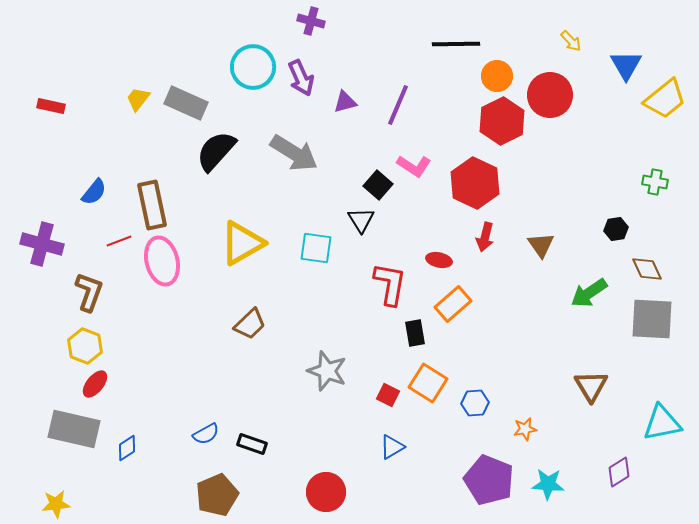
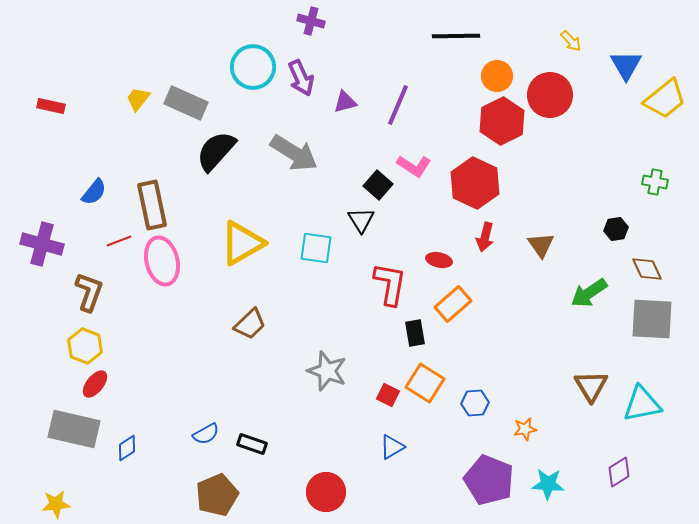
black line at (456, 44): moved 8 px up
orange square at (428, 383): moved 3 px left
cyan triangle at (662, 423): moved 20 px left, 19 px up
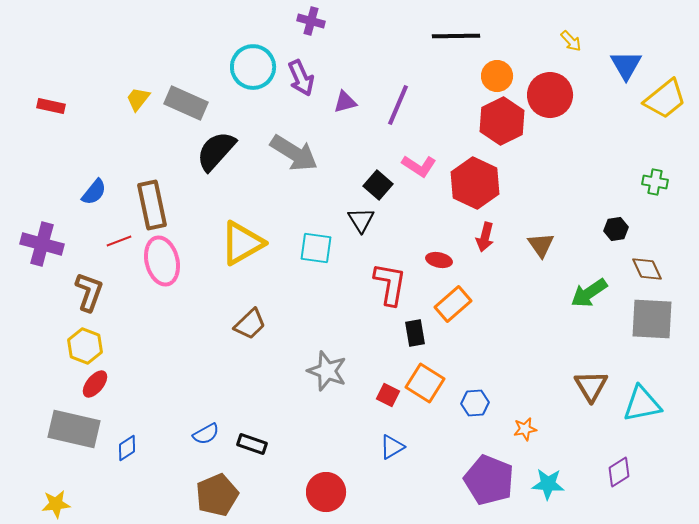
pink L-shape at (414, 166): moved 5 px right
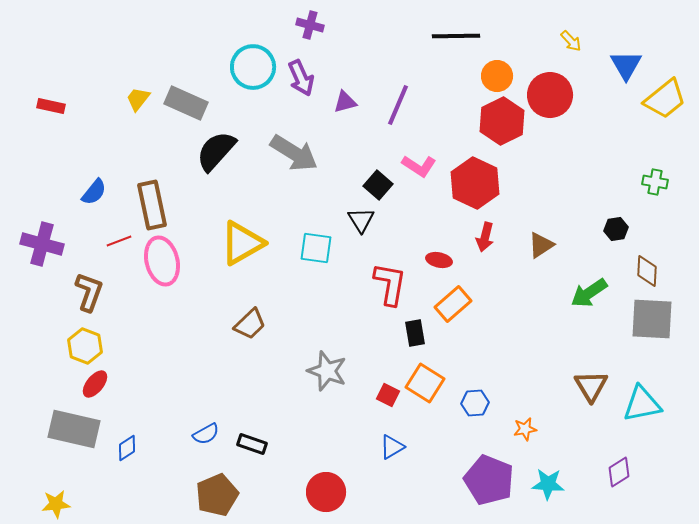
purple cross at (311, 21): moved 1 px left, 4 px down
brown triangle at (541, 245): rotated 32 degrees clockwise
brown diamond at (647, 269): moved 2 px down; rotated 28 degrees clockwise
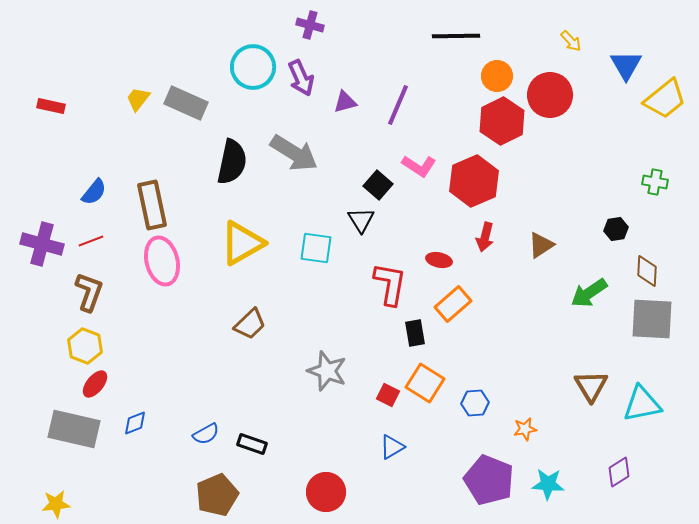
black semicircle at (216, 151): moved 16 px right, 11 px down; rotated 150 degrees clockwise
red hexagon at (475, 183): moved 1 px left, 2 px up; rotated 12 degrees clockwise
red line at (119, 241): moved 28 px left
blue diamond at (127, 448): moved 8 px right, 25 px up; rotated 12 degrees clockwise
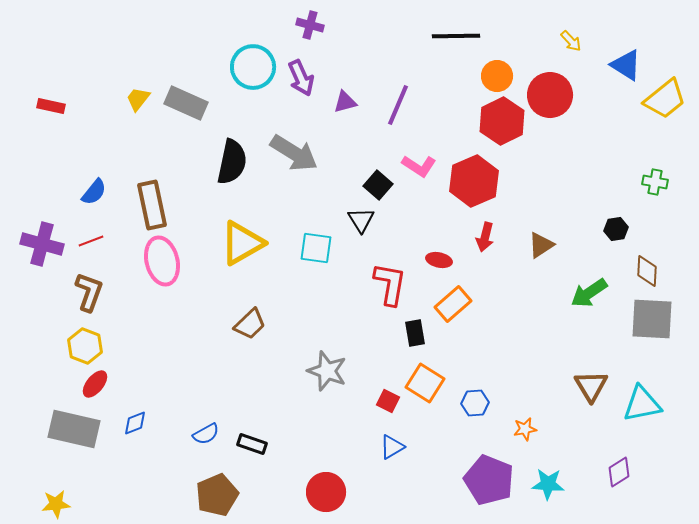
blue triangle at (626, 65): rotated 28 degrees counterclockwise
red square at (388, 395): moved 6 px down
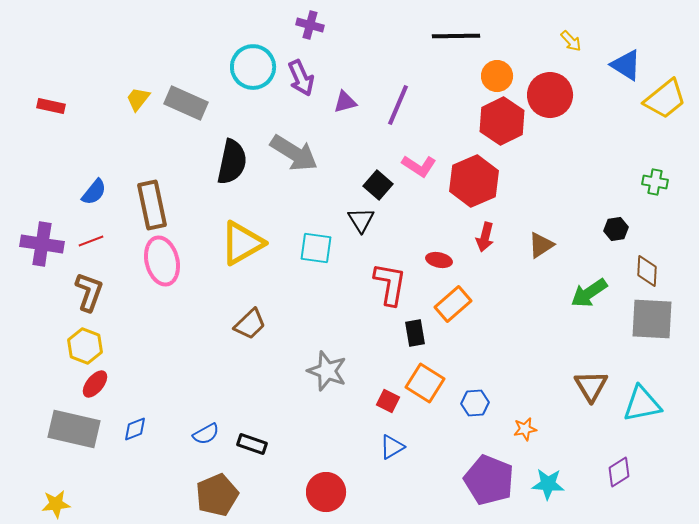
purple cross at (42, 244): rotated 6 degrees counterclockwise
blue diamond at (135, 423): moved 6 px down
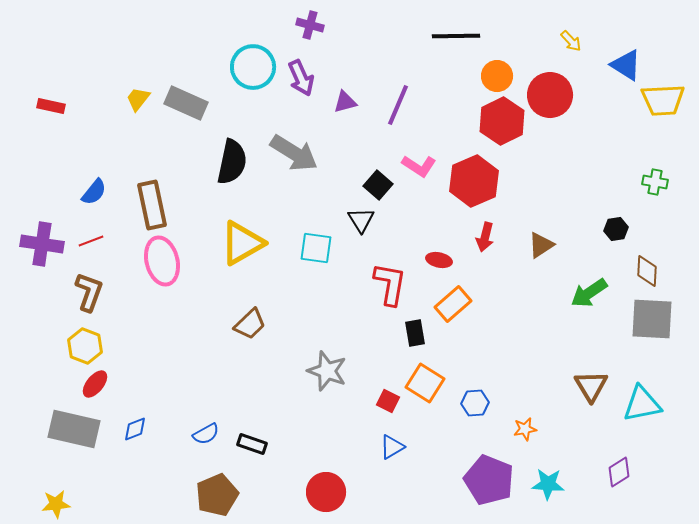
yellow trapezoid at (665, 99): moved 2 px left, 1 px down; rotated 36 degrees clockwise
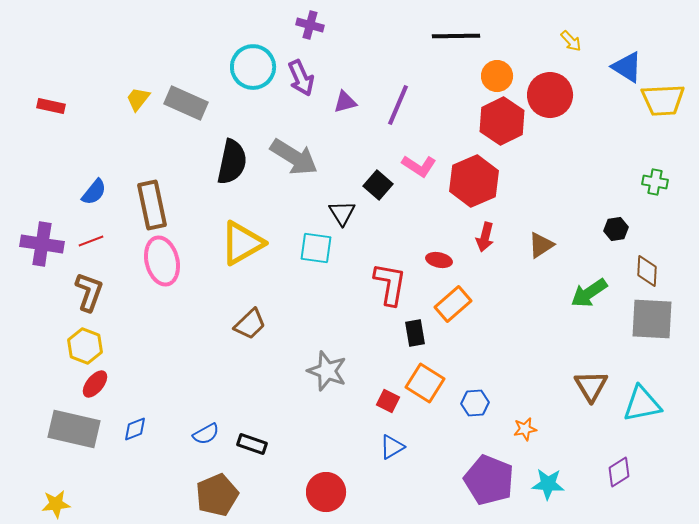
blue triangle at (626, 65): moved 1 px right, 2 px down
gray arrow at (294, 153): moved 4 px down
black triangle at (361, 220): moved 19 px left, 7 px up
